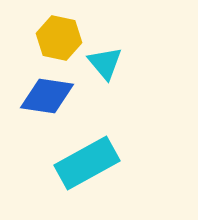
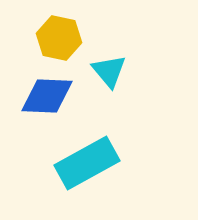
cyan triangle: moved 4 px right, 8 px down
blue diamond: rotated 6 degrees counterclockwise
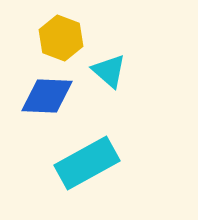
yellow hexagon: moved 2 px right; rotated 9 degrees clockwise
cyan triangle: rotated 9 degrees counterclockwise
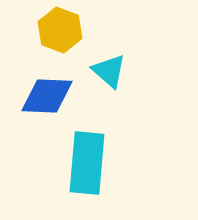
yellow hexagon: moved 1 px left, 8 px up
cyan rectangle: rotated 56 degrees counterclockwise
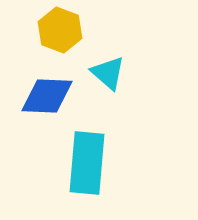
cyan triangle: moved 1 px left, 2 px down
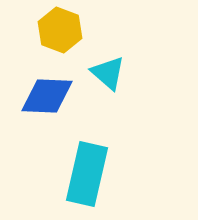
cyan rectangle: moved 11 px down; rotated 8 degrees clockwise
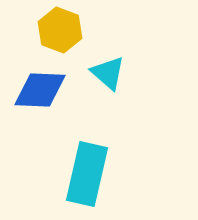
blue diamond: moved 7 px left, 6 px up
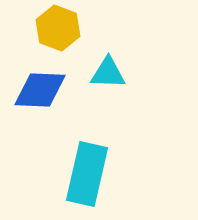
yellow hexagon: moved 2 px left, 2 px up
cyan triangle: rotated 39 degrees counterclockwise
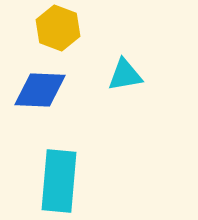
cyan triangle: moved 17 px right, 2 px down; rotated 12 degrees counterclockwise
cyan rectangle: moved 28 px left, 7 px down; rotated 8 degrees counterclockwise
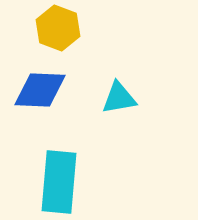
cyan triangle: moved 6 px left, 23 px down
cyan rectangle: moved 1 px down
